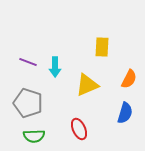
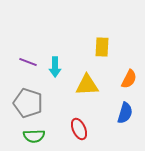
yellow triangle: rotated 20 degrees clockwise
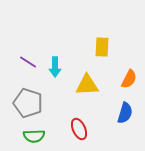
purple line: rotated 12 degrees clockwise
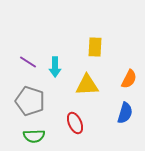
yellow rectangle: moved 7 px left
gray pentagon: moved 2 px right, 2 px up
red ellipse: moved 4 px left, 6 px up
